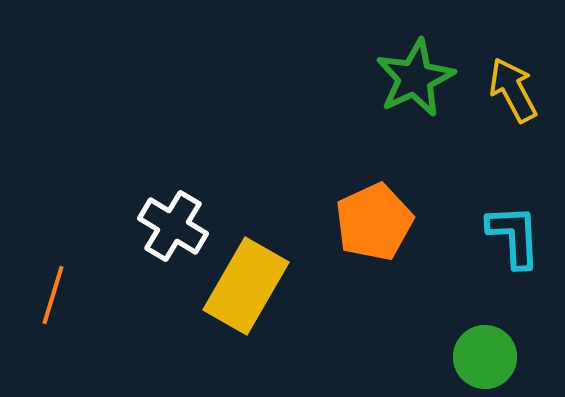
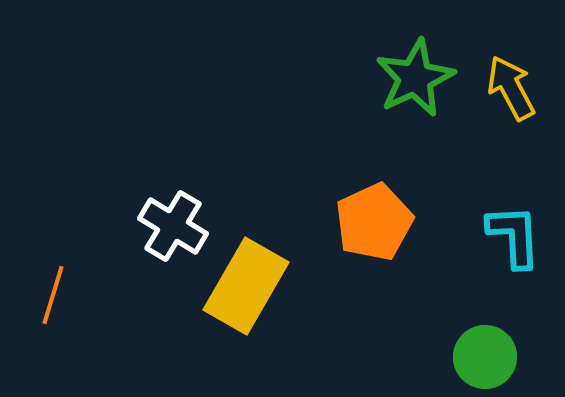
yellow arrow: moved 2 px left, 2 px up
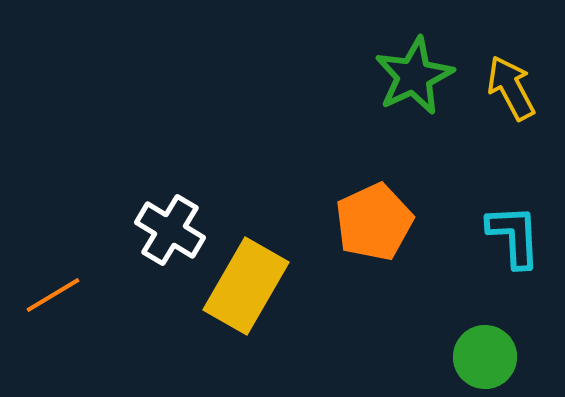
green star: moved 1 px left, 2 px up
white cross: moved 3 px left, 4 px down
orange line: rotated 42 degrees clockwise
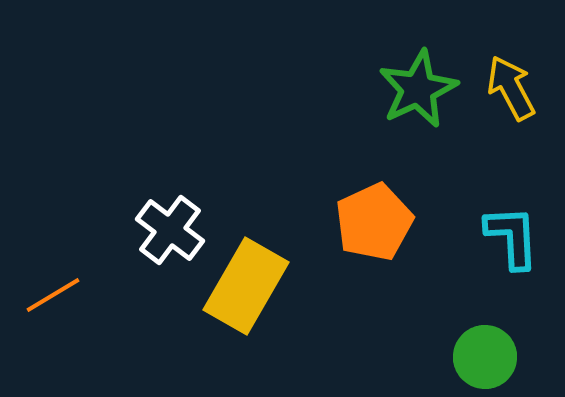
green star: moved 4 px right, 13 px down
white cross: rotated 6 degrees clockwise
cyan L-shape: moved 2 px left, 1 px down
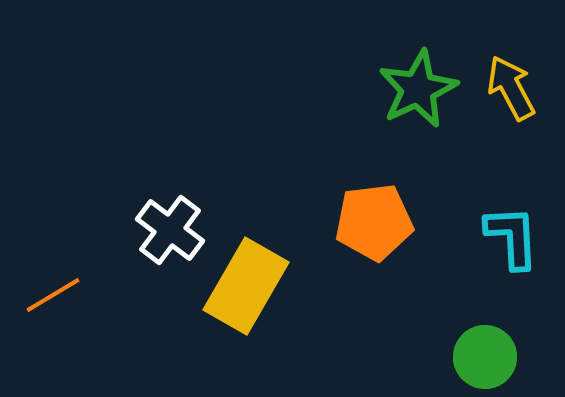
orange pentagon: rotated 18 degrees clockwise
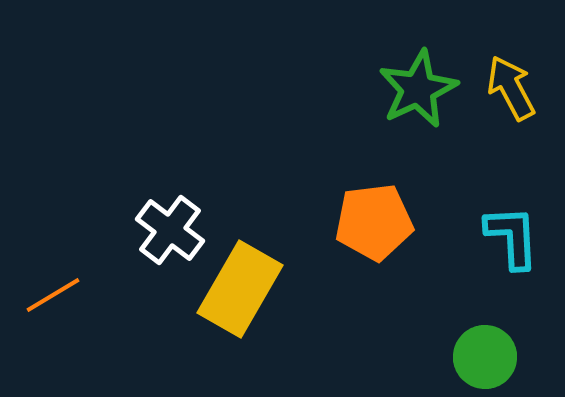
yellow rectangle: moved 6 px left, 3 px down
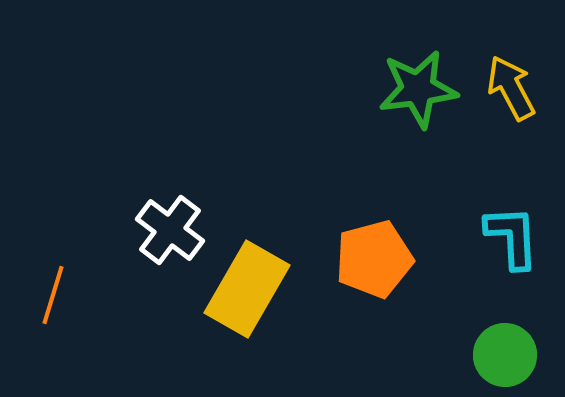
green star: rotated 18 degrees clockwise
orange pentagon: moved 37 px down; rotated 8 degrees counterclockwise
yellow rectangle: moved 7 px right
orange line: rotated 42 degrees counterclockwise
green circle: moved 20 px right, 2 px up
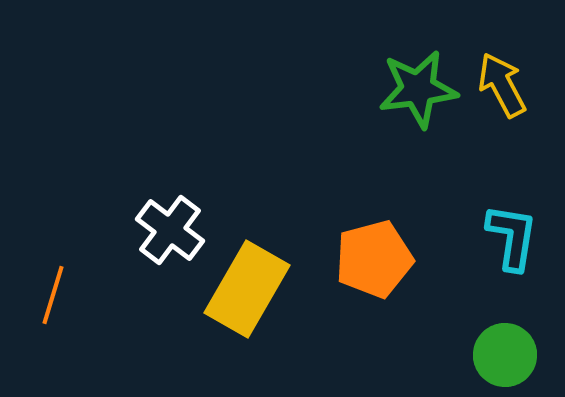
yellow arrow: moved 9 px left, 3 px up
cyan L-shape: rotated 12 degrees clockwise
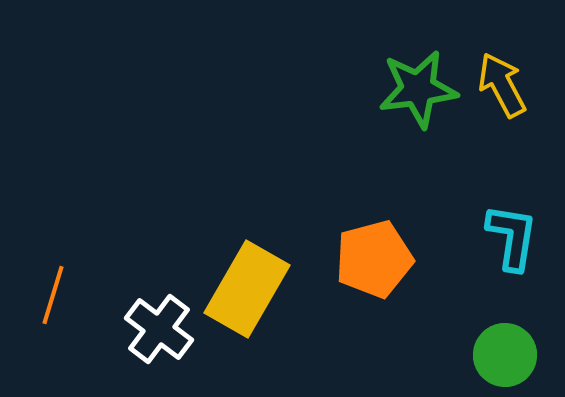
white cross: moved 11 px left, 99 px down
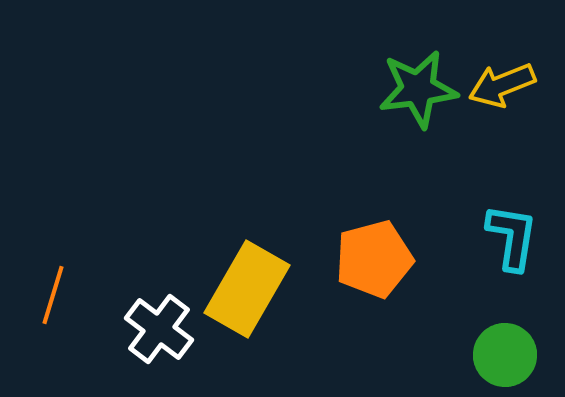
yellow arrow: rotated 84 degrees counterclockwise
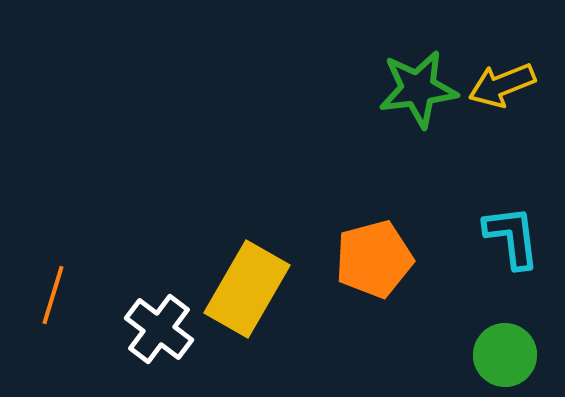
cyan L-shape: rotated 16 degrees counterclockwise
